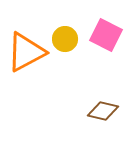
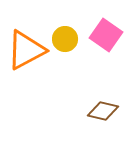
pink square: rotated 8 degrees clockwise
orange triangle: moved 2 px up
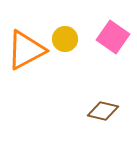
pink square: moved 7 px right, 2 px down
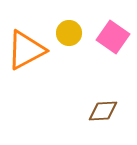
yellow circle: moved 4 px right, 6 px up
brown diamond: rotated 16 degrees counterclockwise
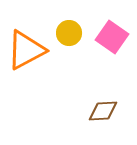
pink square: moved 1 px left
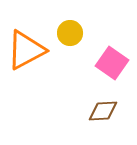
yellow circle: moved 1 px right
pink square: moved 26 px down
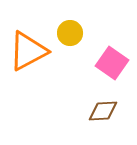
orange triangle: moved 2 px right, 1 px down
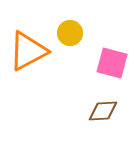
pink square: rotated 20 degrees counterclockwise
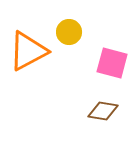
yellow circle: moved 1 px left, 1 px up
brown diamond: rotated 12 degrees clockwise
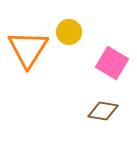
orange triangle: moved 2 px up; rotated 30 degrees counterclockwise
pink square: rotated 16 degrees clockwise
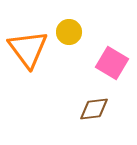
orange triangle: rotated 9 degrees counterclockwise
brown diamond: moved 9 px left, 2 px up; rotated 16 degrees counterclockwise
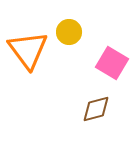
orange triangle: moved 1 px down
brown diamond: moved 2 px right; rotated 8 degrees counterclockwise
